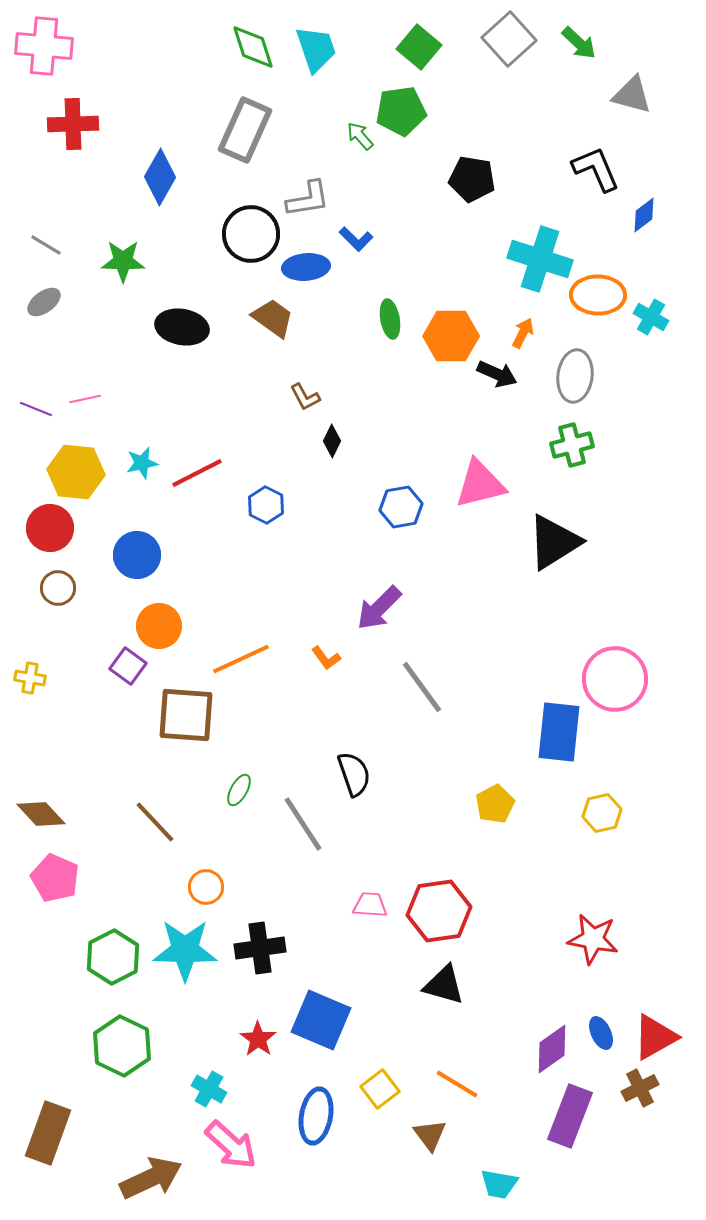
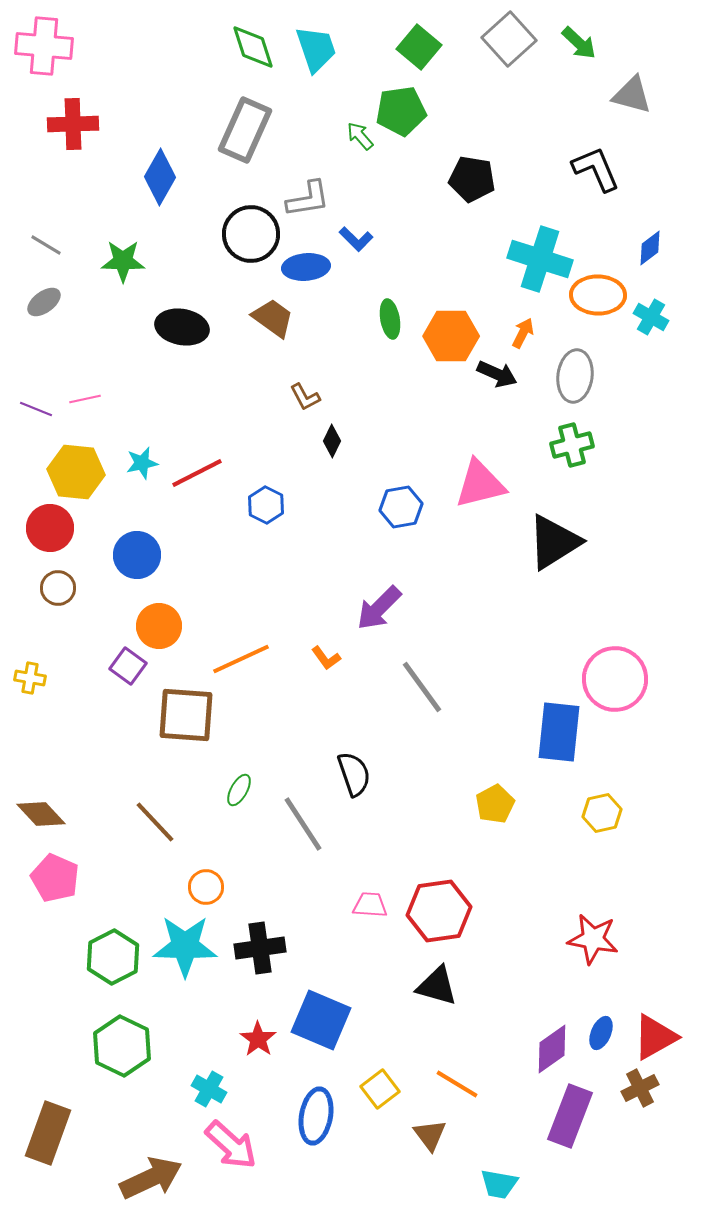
blue diamond at (644, 215): moved 6 px right, 33 px down
cyan star at (185, 950): moved 4 px up
black triangle at (444, 985): moved 7 px left, 1 px down
blue ellipse at (601, 1033): rotated 48 degrees clockwise
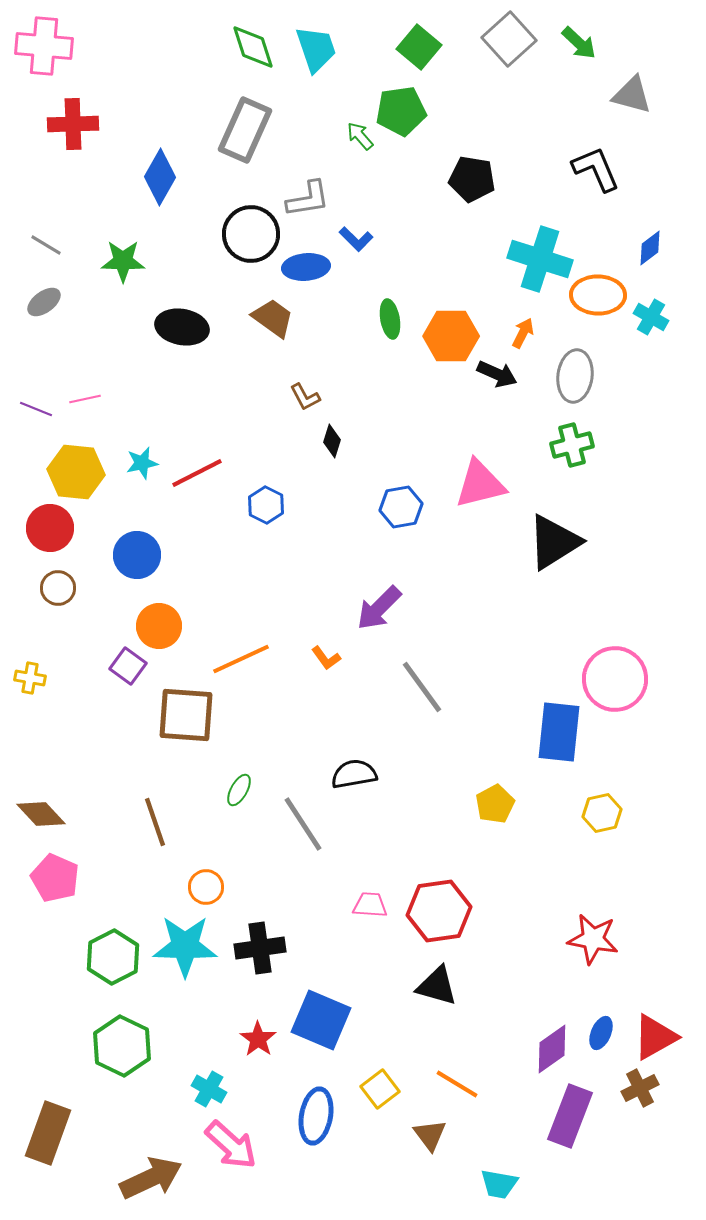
black diamond at (332, 441): rotated 8 degrees counterclockwise
black semicircle at (354, 774): rotated 81 degrees counterclockwise
brown line at (155, 822): rotated 24 degrees clockwise
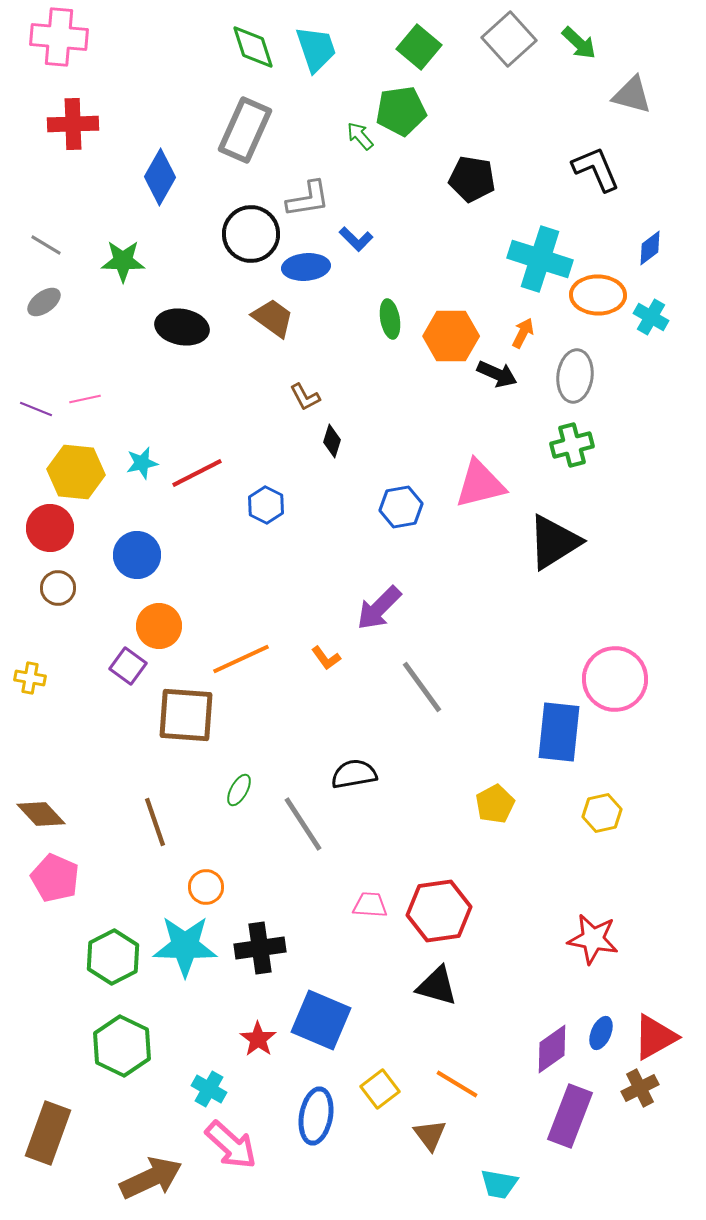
pink cross at (44, 46): moved 15 px right, 9 px up
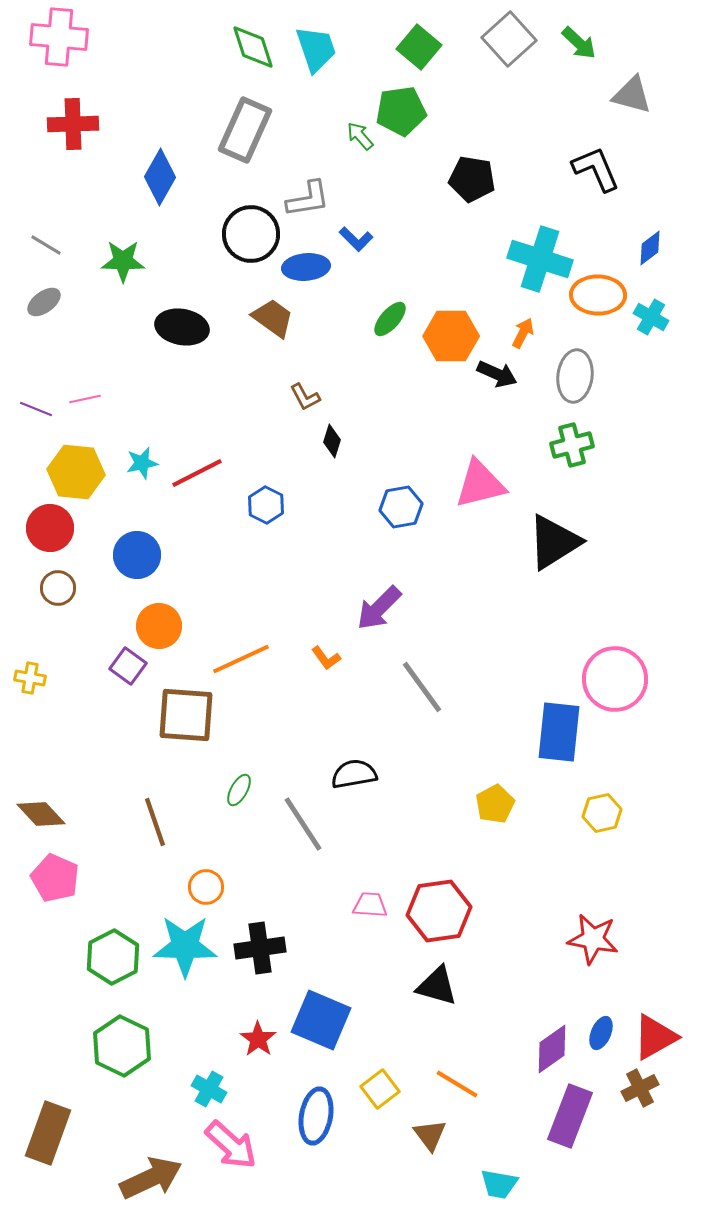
green ellipse at (390, 319): rotated 51 degrees clockwise
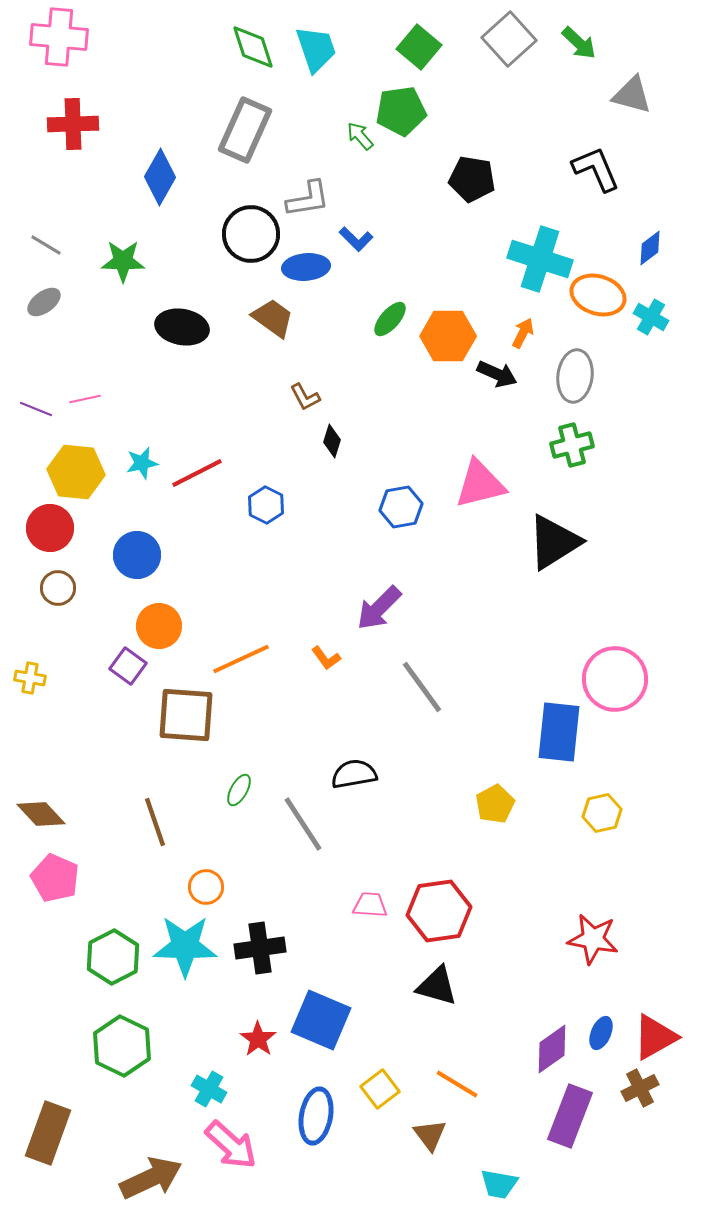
orange ellipse at (598, 295): rotated 16 degrees clockwise
orange hexagon at (451, 336): moved 3 px left
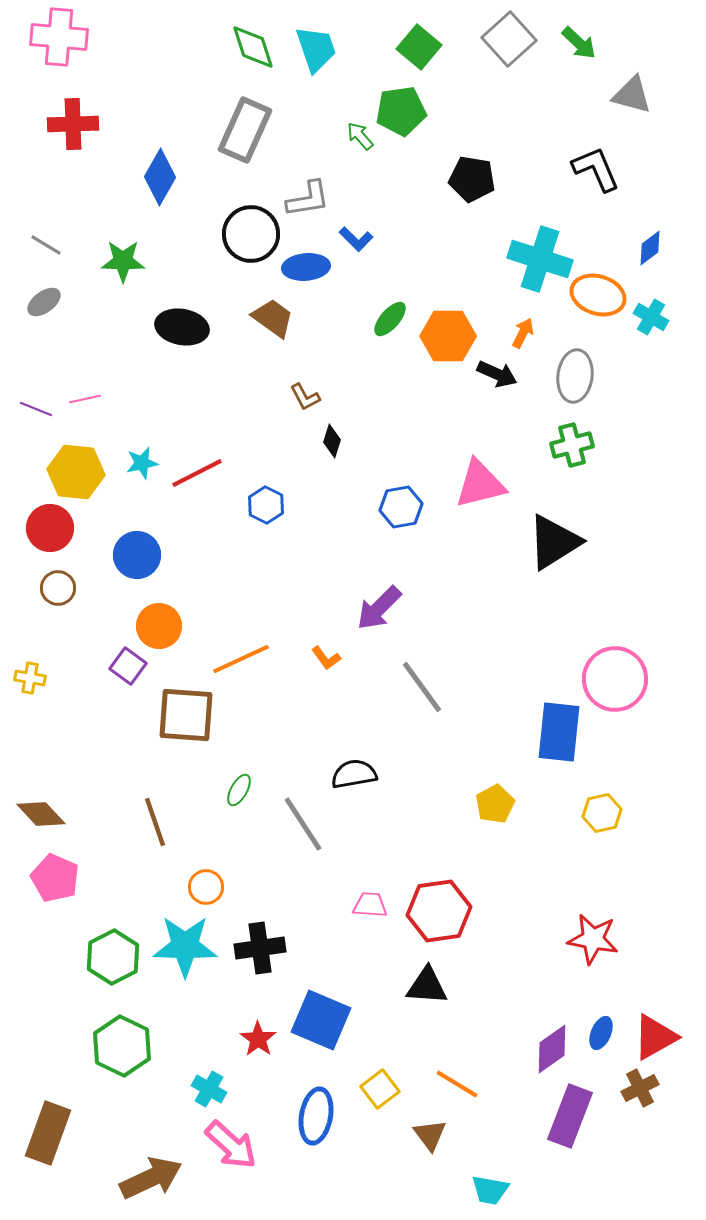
black triangle at (437, 986): moved 10 px left; rotated 12 degrees counterclockwise
cyan trapezoid at (499, 1184): moved 9 px left, 6 px down
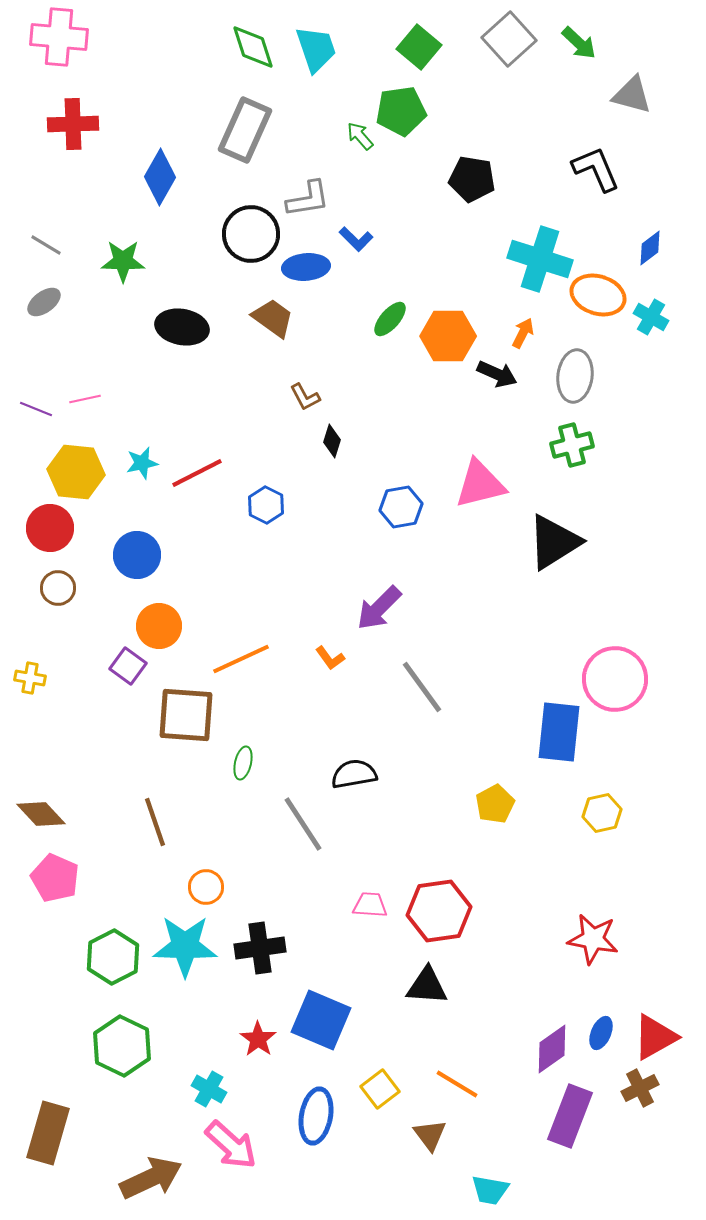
orange L-shape at (326, 658): moved 4 px right
green ellipse at (239, 790): moved 4 px right, 27 px up; rotated 16 degrees counterclockwise
brown rectangle at (48, 1133): rotated 4 degrees counterclockwise
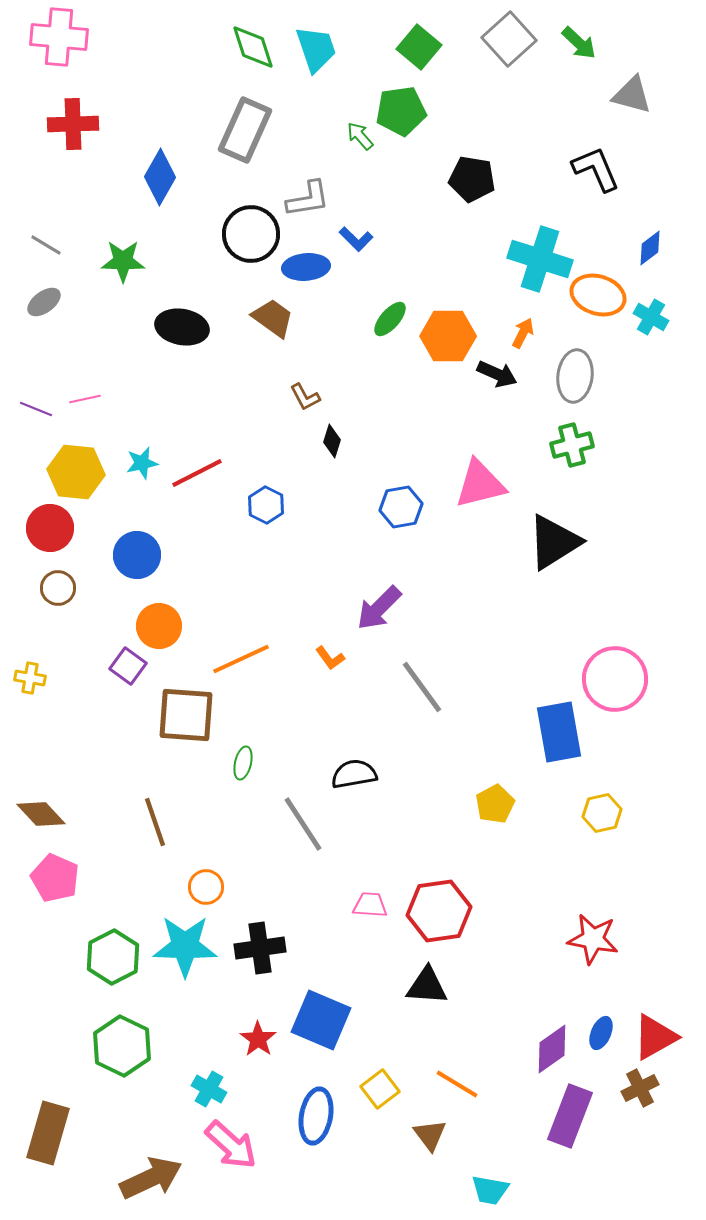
blue rectangle at (559, 732): rotated 16 degrees counterclockwise
